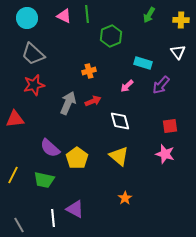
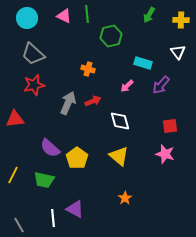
green hexagon: rotated 10 degrees clockwise
orange cross: moved 1 px left, 2 px up; rotated 32 degrees clockwise
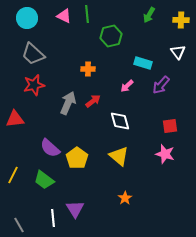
orange cross: rotated 16 degrees counterclockwise
red arrow: rotated 14 degrees counterclockwise
green trapezoid: rotated 25 degrees clockwise
purple triangle: rotated 30 degrees clockwise
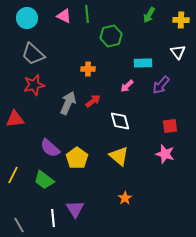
cyan rectangle: rotated 18 degrees counterclockwise
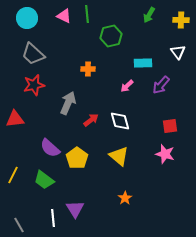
red arrow: moved 2 px left, 19 px down
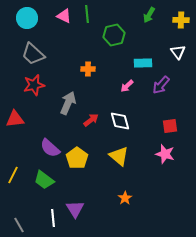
green hexagon: moved 3 px right, 1 px up
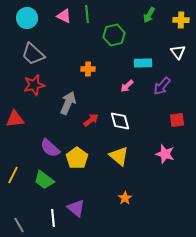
purple arrow: moved 1 px right, 1 px down
red square: moved 7 px right, 6 px up
purple triangle: moved 1 px right, 1 px up; rotated 18 degrees counterclockwise
